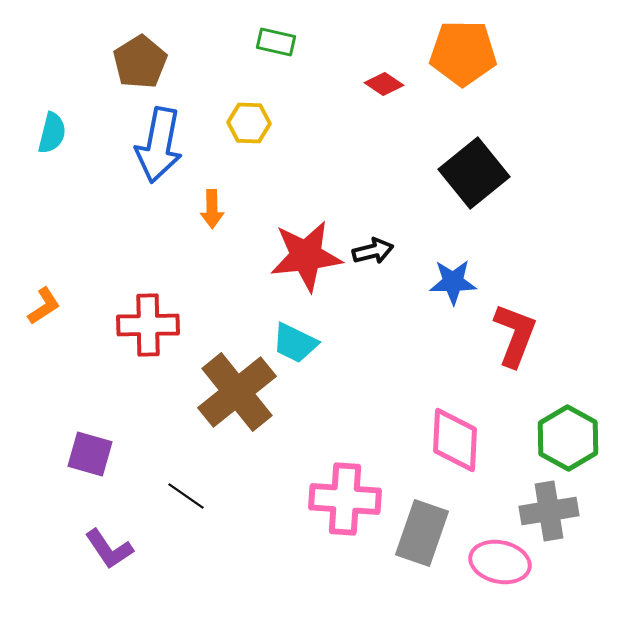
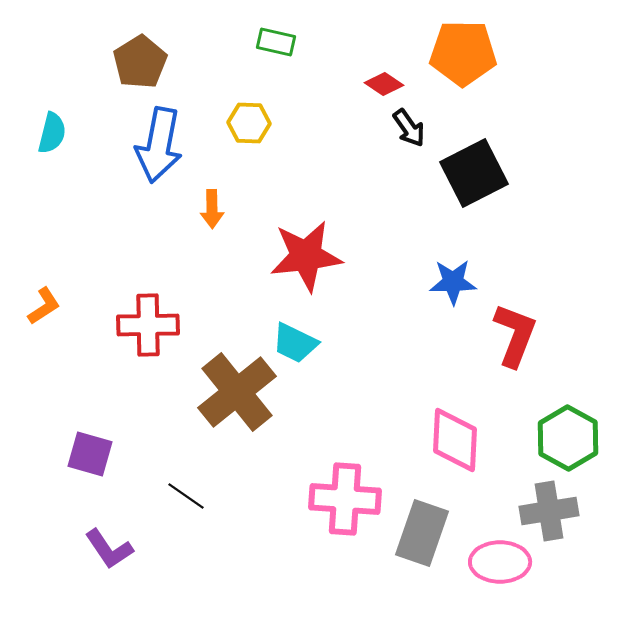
black square: rotated 12 degrees clockwise
black arrow: moved 36 px right, 123 px up; rotated 69 degrees clockwise
pink ellipse: rotated 12 degrees counterclockwise
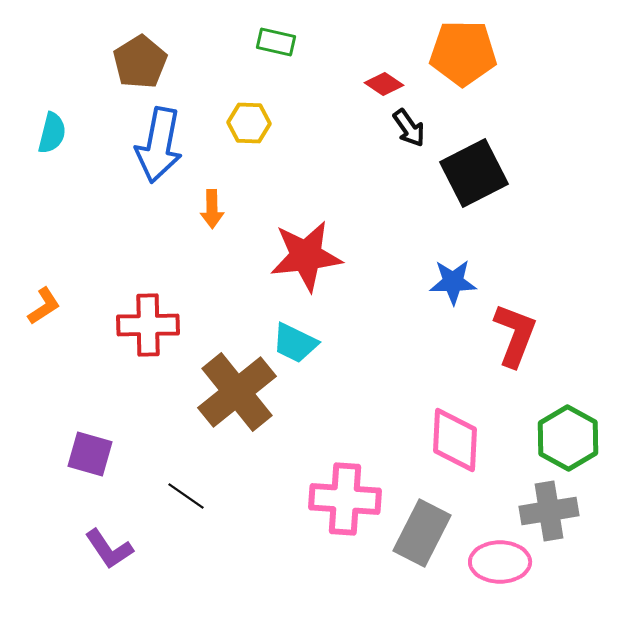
gray rectangle: rotated 8 degrees clockwise
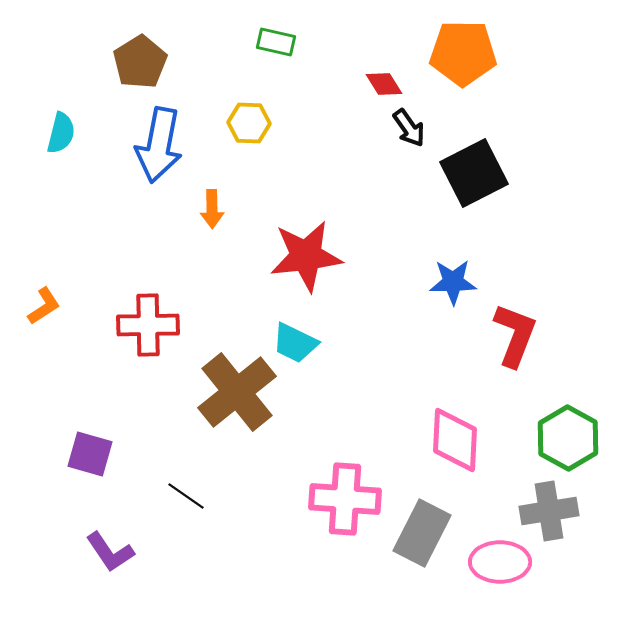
red diamond: rotated 24 degrees clockwise
cyan semicircle: moved 9 px right
purple L-shape: moved 1 px right, 3 px down
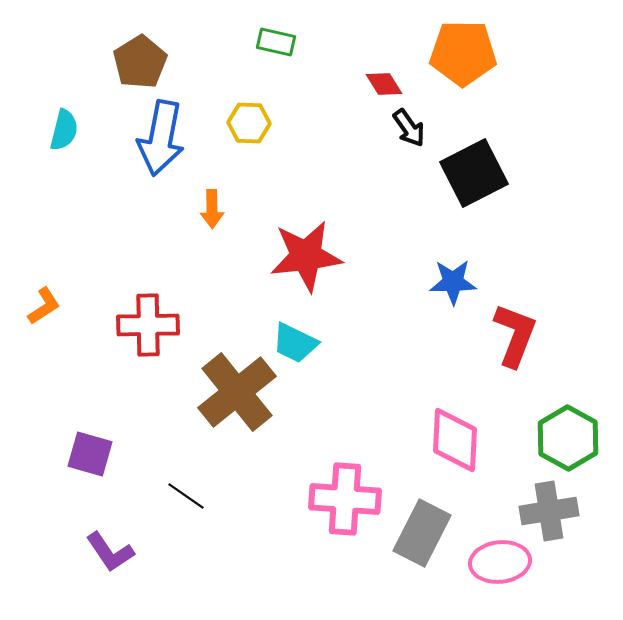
cyan semicircle: moved 3 px right, 3 px up
blue arrow: moved 2 px right, 7 px up
pink ellipse: rotated 6 degrees counterclockwise
